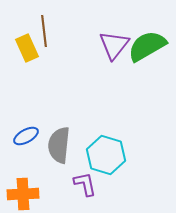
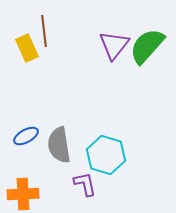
green semicircle: rotated 18 degrees counterclockwise
gray semicircle: rotated 15 degrees counterclockwise
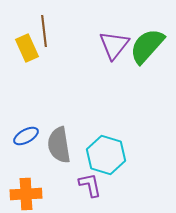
purple L-shape: moved 5 px right, 1 px down
orange cross: moved 3 px right
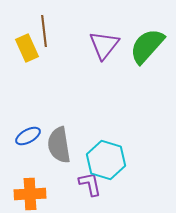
purple triangle: moved 10 px left
blue ellipse: moved 2 px right
cyan hexagon: moved 5 px down
purple L-shape: moved 1 px up
orange cross: moved 4 px right
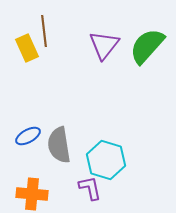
purple L-shape: moved 4 px down
orange cross: moved 2 px right; rotated 8 degrees clockwise
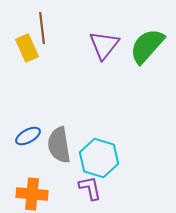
brown line: moved 2 px left, 3 px up
cyan hexagon: moved 7 px left, 2 px up
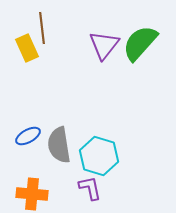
green semicircle: moved 7 px left, 3 px up
cyan hexagon: moved 2 px up
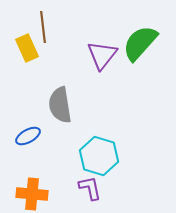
brown line: moved 1 px right, 1 px up
purple triangle: moved 2 px left, 10 px down
gray semicircle: moved 1 px right, 40 px up
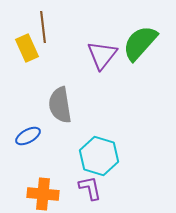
orange cross: moved 11 px right
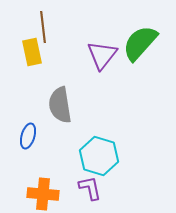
yellow rectangle: moved 5 px right, 4 px down; rotated 12 degrees clockwise
blue ellipse: rotated 45 degrees counterclockwise
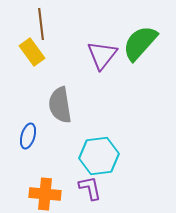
brown line: moved 2 px left, 3 px up
yellow rectangle: rotated 24 degrees counterclockwise
cyan hexagon: rotated 24 degrees counterclockwise
orange cross: moved 2 px right
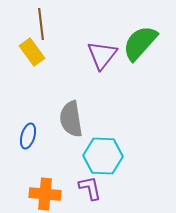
gray semicircle: moved 11 px right, 14 px down
cyan hexagon: moved 4 px right; rotated 9 degrees clockwise
